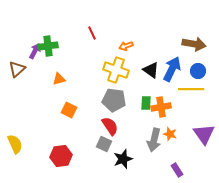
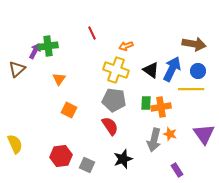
orange triangle: rotated 40 degrees counterclockwise
gray square: moved 17 px left, 21 px down
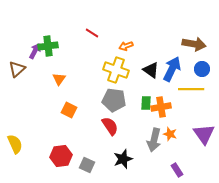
red line: rotated 32 degrees counterclockwise
blue circle: moved 4 px right, 2 px up
